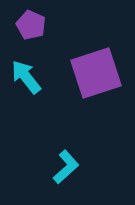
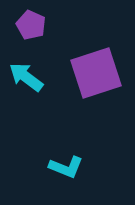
cyan arrow: rotated 15 degrees counterclockwise
cyan L-shape: rotated 64 degrees clockwise
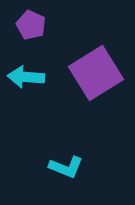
purple square: rotated 14 degrees counterclockwise
cyan arrow: rotated 33 degrees counterclockwise
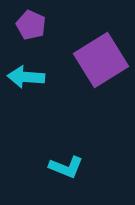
purple square: moved 5 px right, 13 px up
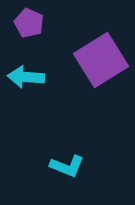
purple pentagon: moved 2 px left, 2 px up
cyan L-shape: moved 1 px right, 1 px up
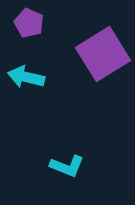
purple square: moved 2 px right, 6 px up
cyan arrow: rotated 9 degrees clockwise
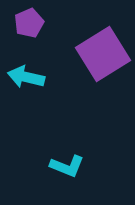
purple pentagon: rotated 24 degrees clockwise
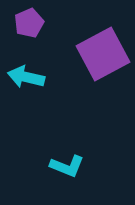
purple square: rotated 4 degrees clockwise
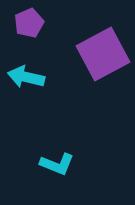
cyan L-shape: moved 10 px left, 2 px up
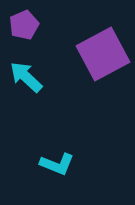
purple pentagon: moved 5 px left, 2 px down
cyan arrow: rotated 30 degrees clockwise
